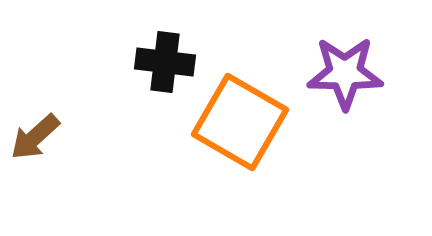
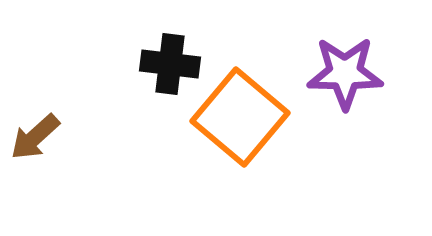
black cross: moved 5 px right, 2 px down
orange square: moved 5 px up; rotated 10 degrees clockwise
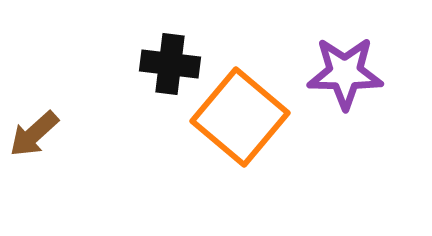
brown arrow: moved 1 px left, 3 px up
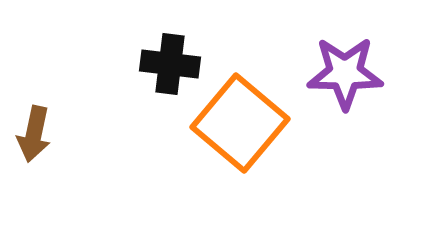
orange square: moved 6 px down
brown arrow: rotated 36 degrees counterclockwise
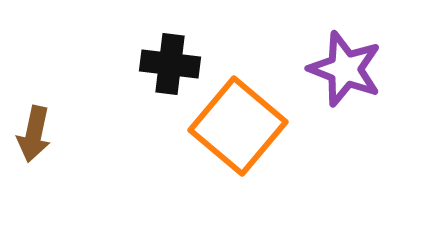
purple star: moved 4 px up; rotated 20 degrees clockwise
orange square: moved 2 px left, 3 px down
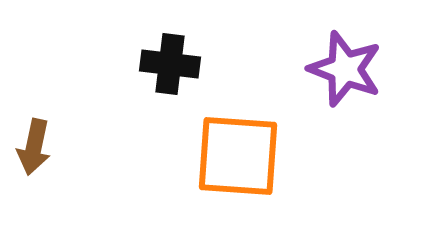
orange square: moved 30 px down; rotated 36 degrees counterclockwise
brown arrow: moved 13 px down
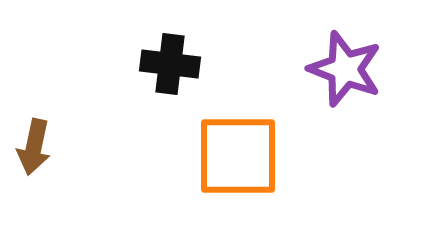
orange square: rotated 4 degrees counterclockwise
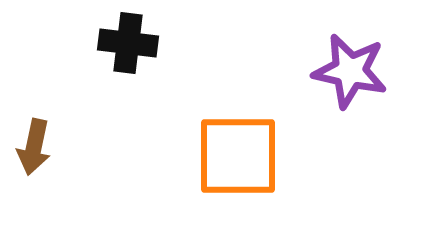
black cross: moved 42 px left, 21 px up
purple star: moved 5 px right, 2 px down; rotated 8 degrees counterclockwise
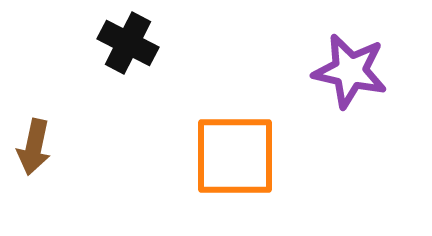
black cross: rotated 20 degrees clockwise
orange square: moved 3 px left
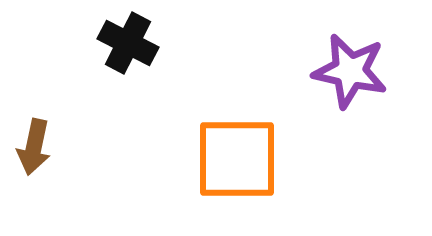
orange square: moved 2 px right, 3 px down
